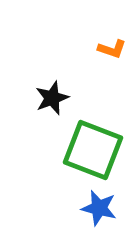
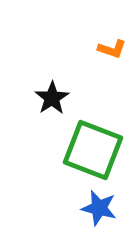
black star: rotated 12 degrees counterclockwise
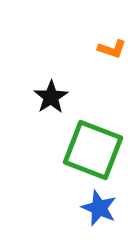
black star: moved 1 px left, 1 px up
blue star: rotated 9 degrees clockwise
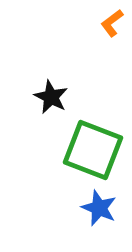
orange L-shape: moved 26 px up; rotated 124 degrees clockwise
black star: rotated 12 degrees counterclockwise
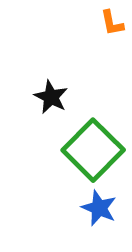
orange L-shape: rotated 64 degrees counterclockwise
green square: rotated 24 degrees clockwise
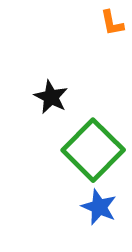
blue star: moved 1 px up
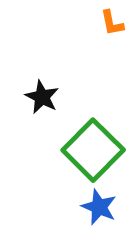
black star: moved 9 px left
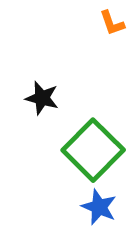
orange L-shape: rotated 8 degrees counterclockwise
black star: moved 1 px down; rotated 12 degrees counterclockwise
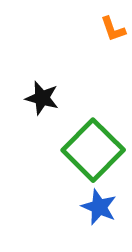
orange L-shape: moved 1 px right, 6 px down
